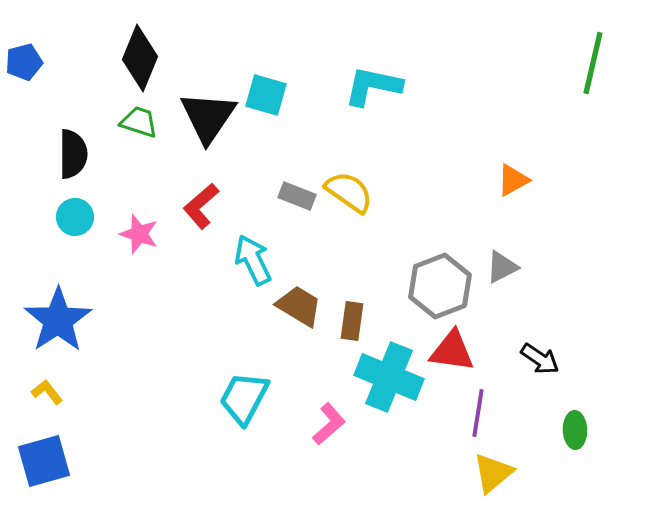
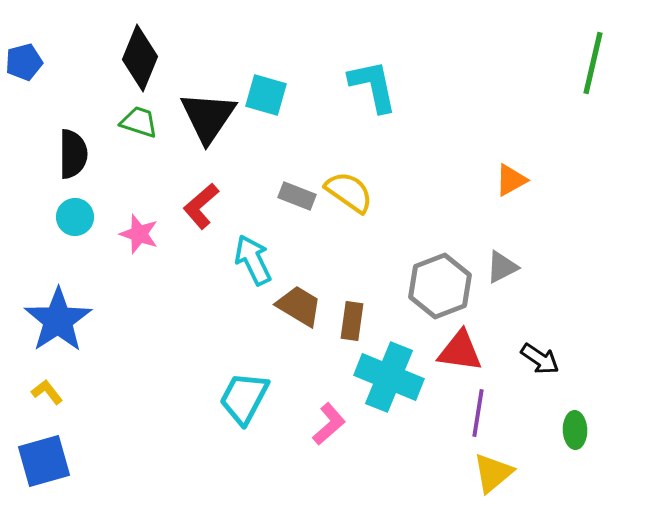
cyan L-shape: rotated 66 degrees clockwise
orange triangle: moved 2 px left
red triangle: moved 8 px right
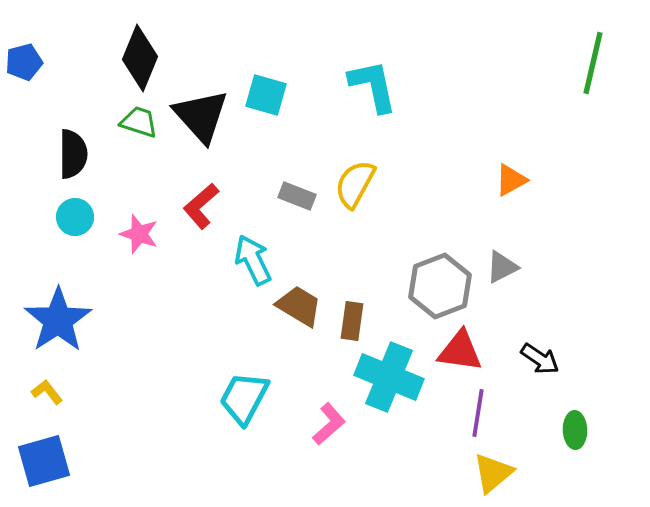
black triangle: moved 7 px left, 1 px up; rotated 16 degrees counterclockwise
yellow semicircle: moved 6 px right, 8 px up; rotated 96 degrees counterclockwise
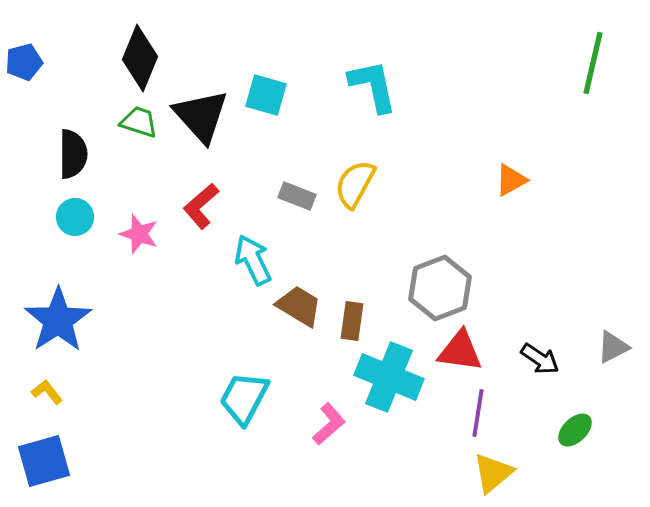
gray triangle: moved 111 px right, 80 px down
gray hexagon: moved 2 px down
green ellipse: rotated 48 degrees clockwise
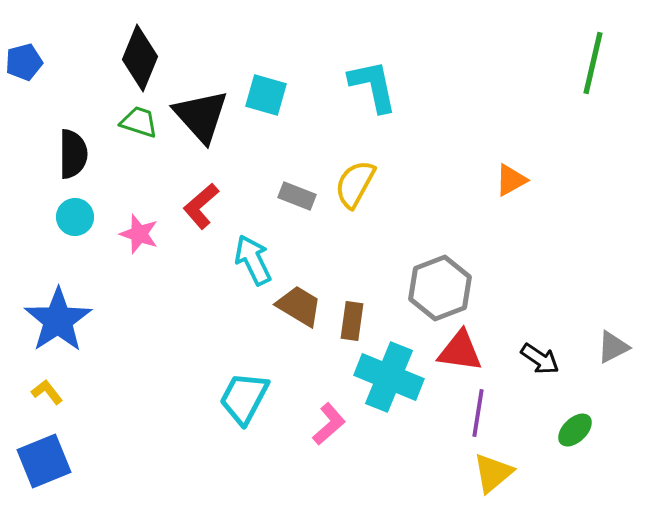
blue square: rotated 6 degrees counterclockwise
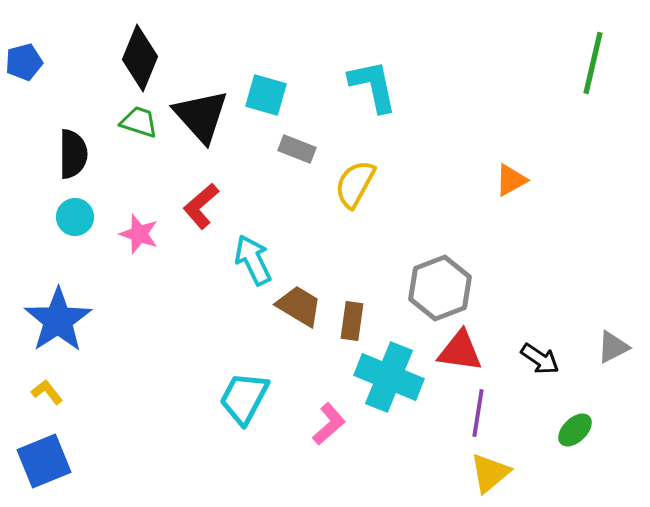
gray rectangle: moved 47 px up
yellow triangle: moved 3 px left
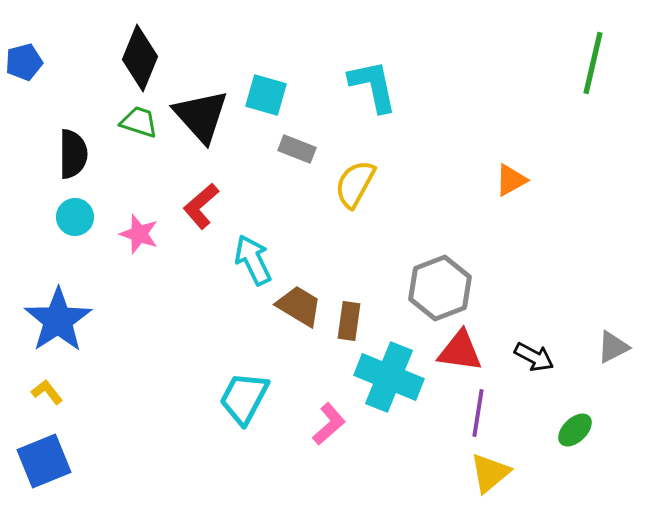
brown rectangle: moved 3 px left
black arrow: moved 6 px left, 2 px up; rotated 6 degrees counterclockwise
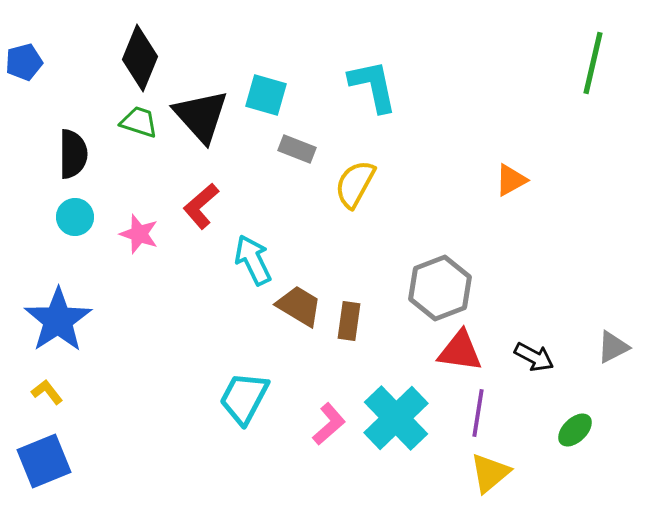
cyan cross: moved 7 px right, 41 px down; rotated 24 degrees clockwise
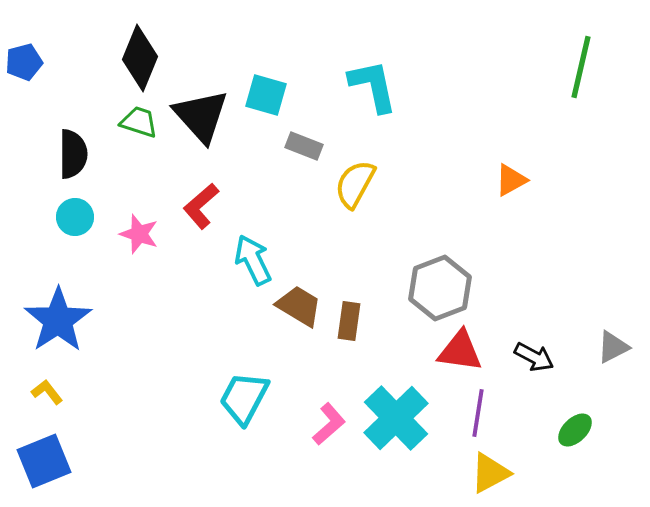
green line: moved 12 px left, 4 px down
gray rectangle: moved 7 px right, 3 px up
yellow triangle: rotated 12 degrees clockwise
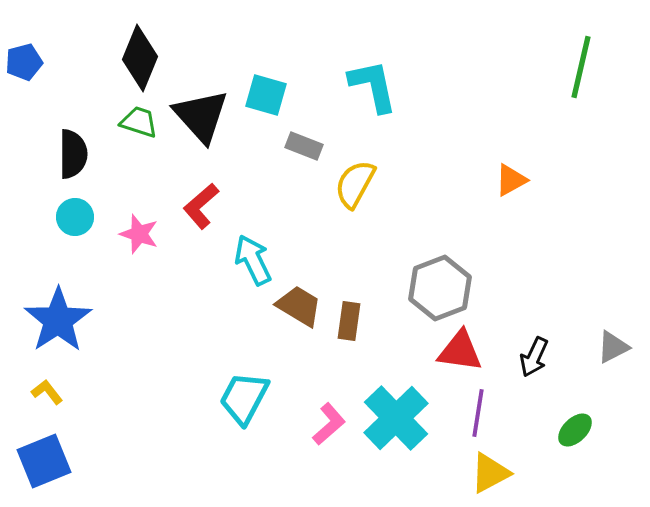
black arrow: rotated 87 degrees clockwise
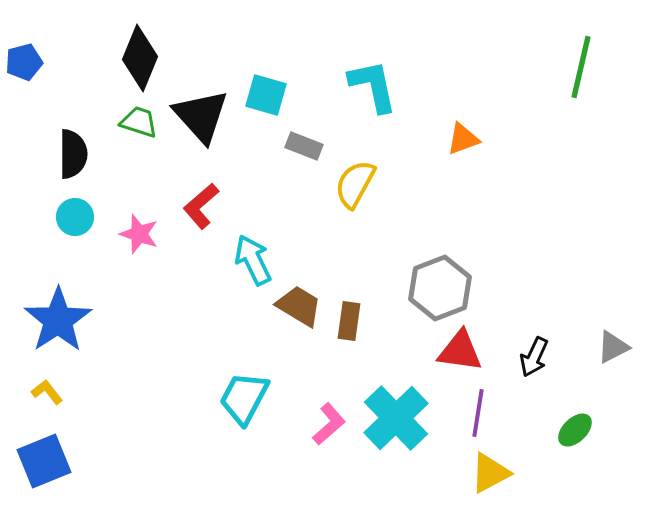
orange triangle: moved 48 px left, 41 px up; rotated 9 degrees clockwise
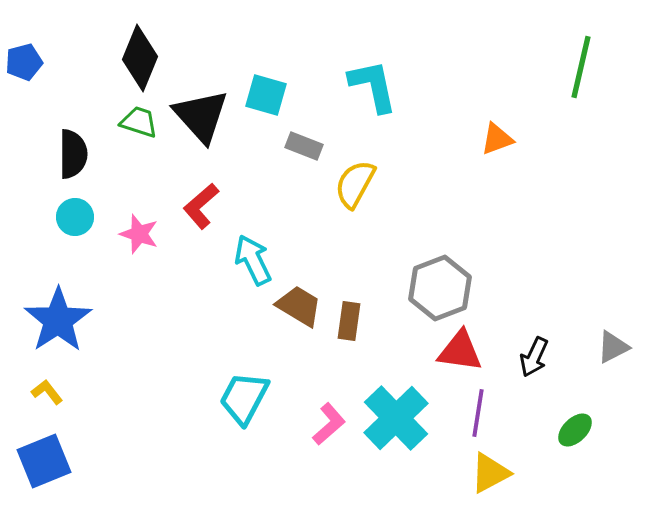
orange triangle: moved 34 px right
